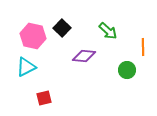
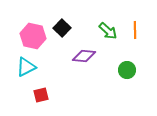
orange line: moved 8 px left, 17 px up
red square: moved 3 px left, 3 px up
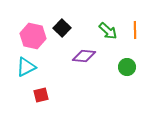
green circle: moved 3 px up
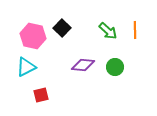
purple diamond: moved 1 px left, 9 px down
green circle: moved 12 px left
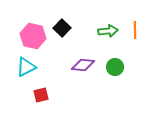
green arrow: rotated 48 degrees counterclockwise
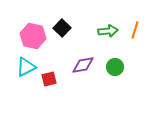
orange line: rotated 18 degrees clockwise
purple diamond: rotated 15 degrees counterclockwise
red square: moved 8 px right, 16 px up
